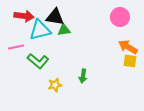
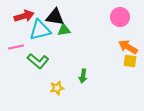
red arrow: rotated 24 degrees counterclockwise
yellow star: moved 2 px right, 3 px down
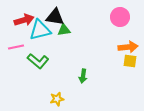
red arrow: moved 4 px down
orange arrow: rotated 144 degrees clockwise
yellow star: moved 11 px down
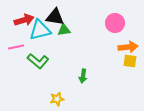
pink circle: moved 5 px left, 6 px down
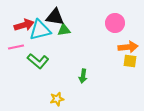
red arrow: moved 5 px down
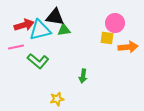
yellow square: moved 23 px left, 23 px up
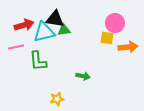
black triangle: moved 2 px down
cyan triangle: moved 4 px right, 2 px down
green L-shape: rotated 45 degrees clockwise
green arrow: rotated 88 degrees counterclockwise
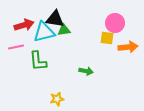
green arrow: moved 3 px right, 5 px up
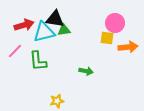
pink line: moved 1 px left, 4 px down; rotated 35 degrees counterclockwise
yellow star: moved 2 px down
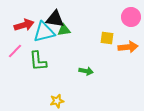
pink circle: moved 16 px right, 6 px up
